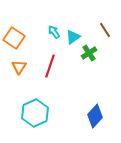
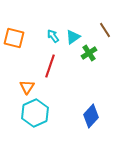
cyan arrow: moved 1 px left, 4 px down
orange square: rotated 20 degrees counterclockwise
orange triangle: moved 8 px right, 20 px down
blue diamond: moved 4 px left
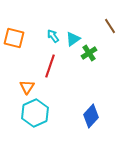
brown line: moved 5 px right, 4 px up
cyan triangle: moved 2 px down
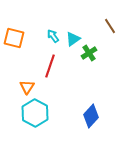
cyan hexagon: rotated 8 degrees counterclockwise
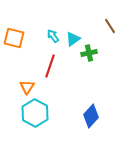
green cross: rotated 21 degrees clockwise
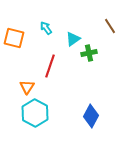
cyan arrow: moved 7 px left, 8 px up
blue diamond: rotated 15 degrees counterclockwise
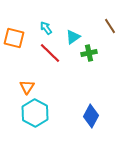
cyan triangle: moved 2 px up
red line: moved 13 px up; rotated 65 degrees counterclockwise
